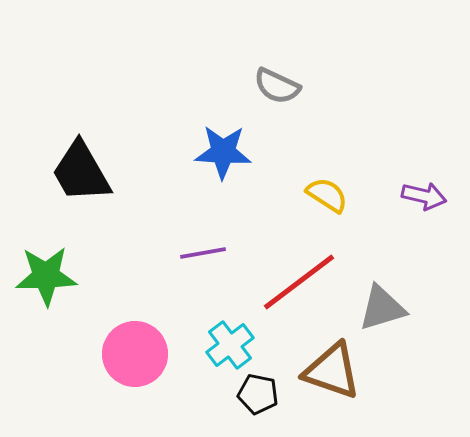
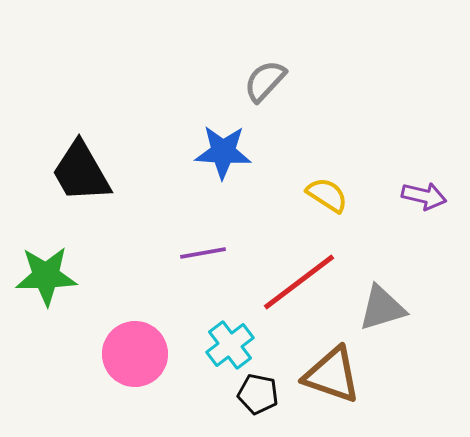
gray semicircle: moved 12 px left, 5 px up; rotated 108 degrees clockwise
brown triangle: moved 4 px down
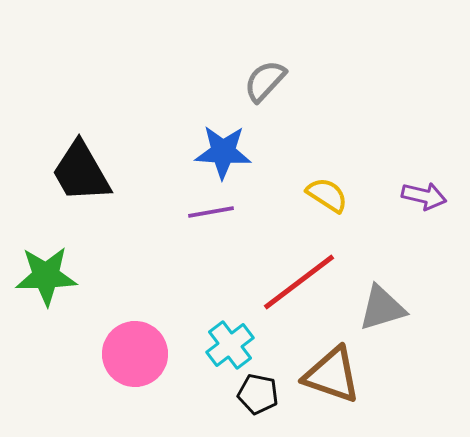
purple line: moved 8 px right, 41 px up
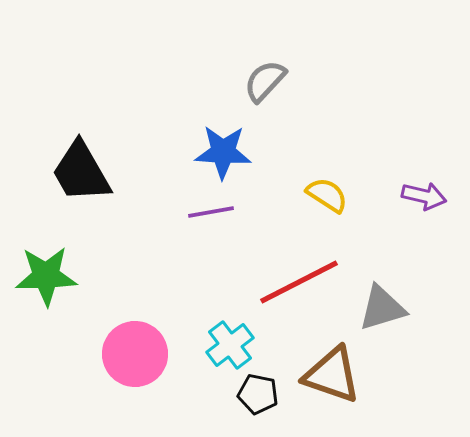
red line: rotated 10 degrees clockwise
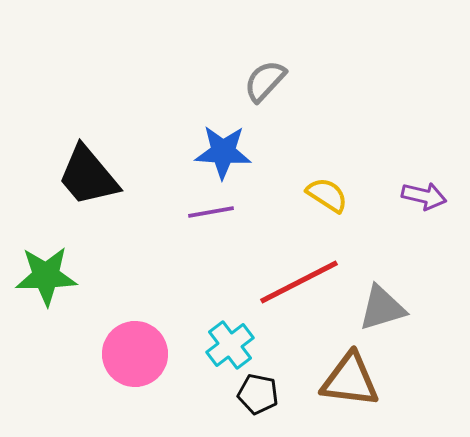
black trapezoid: moved 7 px right, 4 px down; rotated 10 degrees counterclockwise
brown triangle: moved 18 px right, 5 px down; rotated 12 degrees counterclockwise
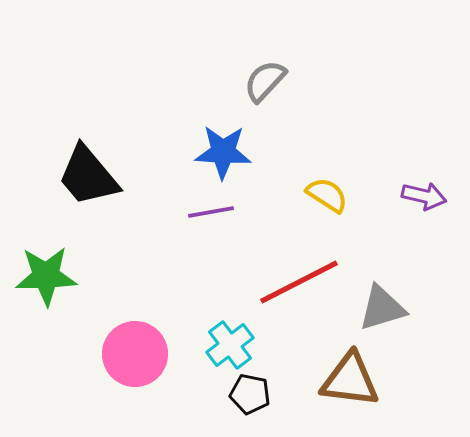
black pentagon: moved 8 px left
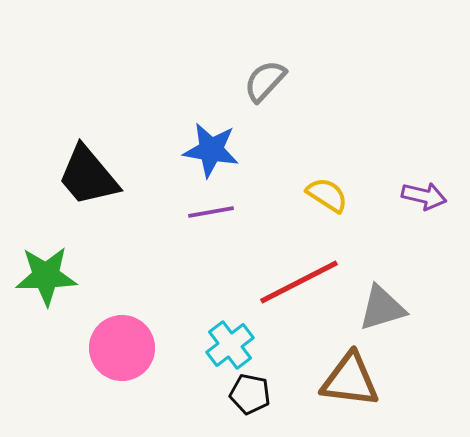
blue star: moved 12 px left, 2 px up; rotated 6 degrees clockwise
pink circle: moved 13 px left, 6 px up
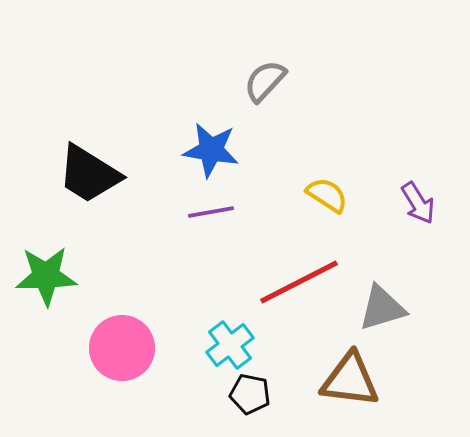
black trapezoid: moved 1 px right, 2 px up; rotated 18 degrees counterclockwise
purple arrow: moved 6 px left, 7 px down; rotated 45 degrees clockwise
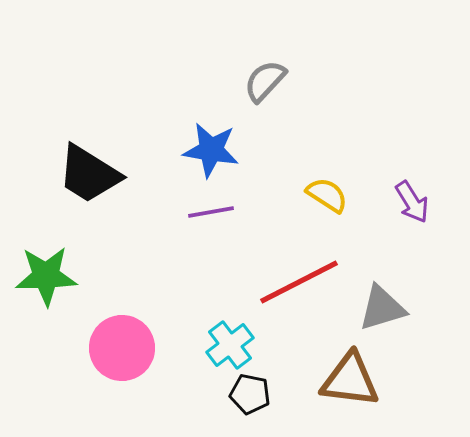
purple arrow: moved 6 px left, 1 px up
